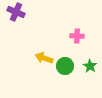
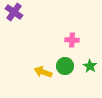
purple cross: moved 2 px left; rotated 12 degrees clockwise
pink cross: moved 5 px left, 4 px down
yellow arrow: moved 1 px left, 14 px down
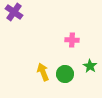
green circle: moved 8 px down
yellow arrow: rotated 48 degrees clockwise
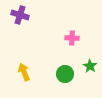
purple cross: moved 6 px right, 3 px down; rotated 18 degrees counterclockwise
pink cross: moved 2 px up
yellow arrow: moved 19 px left
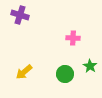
pink cross: moved 1 px right
yellow arrow: rotated 108 degrees counterclockwise
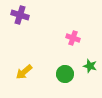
pink cross: rotated 16 degrees clockwise
green star: rotated 16 degrees counterclockwise
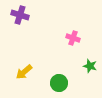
green circle: moved 6 px left, 9 px down
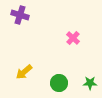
pink cross: rotated 24 degrees clockwise
green star: moved 17 px down; rotated 16 degrees counterclockwise
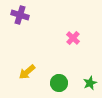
yellow arrow: moved 3 px right
green star: rotated 24 degrees counterclockwise
